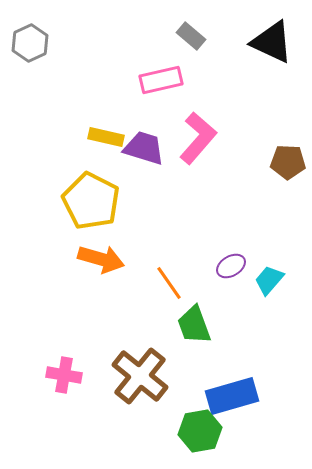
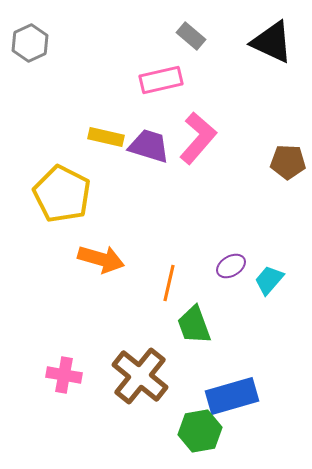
purple trapezoid: moved 5 px right, 2 px up
yellow pentagon: moved 29 px left, 7 px up
orange line: rotated 48 degrees clockwise
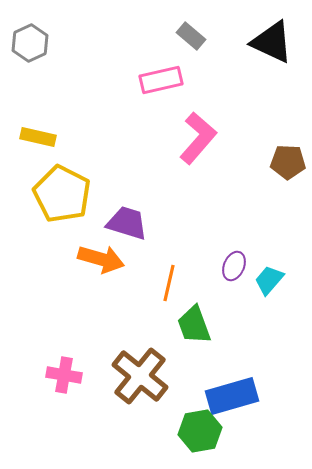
yellow rectangle: moved 68 px left
purple trapezoid: moved 22 px left, 77 px down
purple ellipse: moved 3 px right; rotated 36 degrees counterclockwise
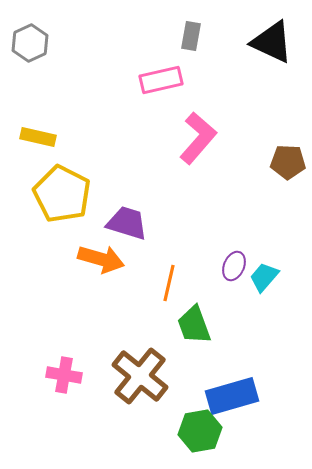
gray rectangle: rotated 60 degrees clockwise
cyan trapezoid: moved 5 px left, 3 px up
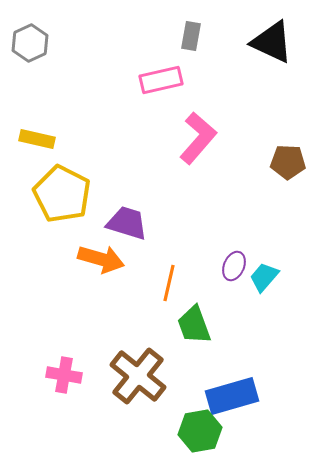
yellow rectangle: moved 1 px left, 2 px down
brown cross: moved 2 px left
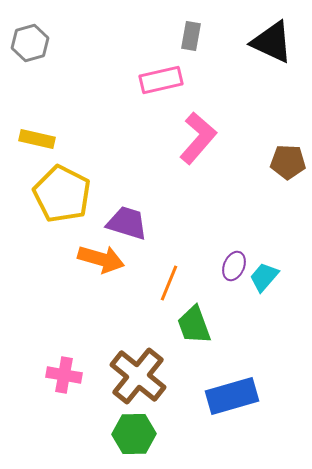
gray hexagon: rotated 9 degrees clockwise
orange line: rotated 9 degrees clockwise
green hexagon: moved 66 px left, 3 px down; rotated 9 degrees clockwise
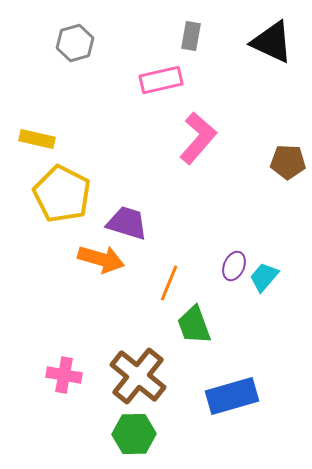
gray hexagon: moved 45 px right
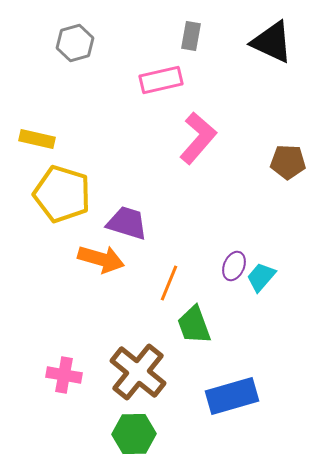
yellow pentagon: rotated 10 degrees counterclockwise
cyan trapezoid: moved 3 px left
brown cross: moved 4 px up
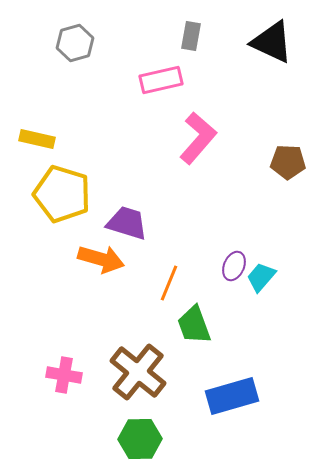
green hexagon: moved 6 px right, 5 px down
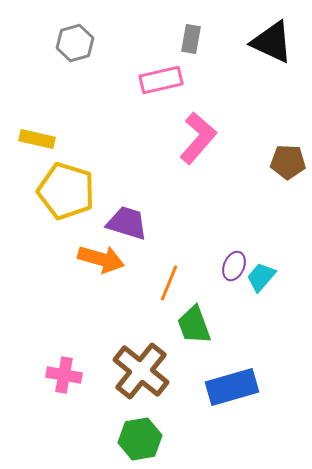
gray rectangle: moved 3 px down
yellow pentagon: moved 4 px right, 3 px up
brown cross: moved 3 px right, 1 px up
blue rectangle: moved 9 px up
green hexagon: rotated 9 degrees counterclockwise
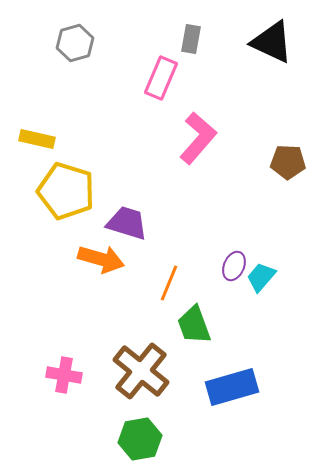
pink rectangle: moved 2 px up; rotated 54 degrees counterclockwise
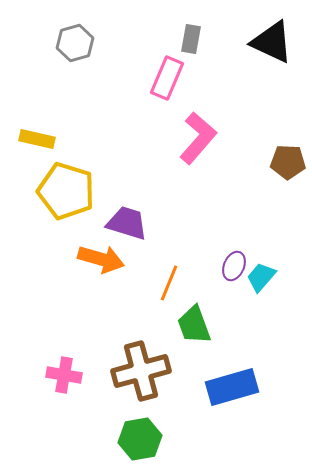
pink rectangle: moved 6 px right
brown cross: rotated 36 degrees clockwise
